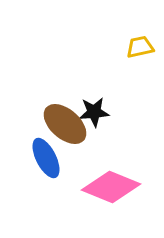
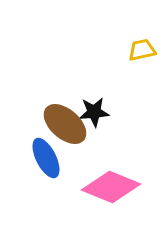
yellow trapezoid: moved 2 px right, 3 px down
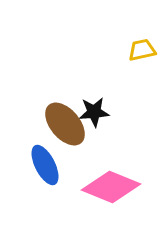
brown ellipse: rotated 9 degrees clockwise
blue ellipse: moved 1 px left, 7 px down
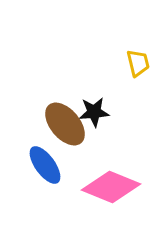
yellow trapezoid: moved 4 px left, 13 px down; rotated 88 degrees clockwise
blue ellipse: rotated 9 degrees counterclockwise
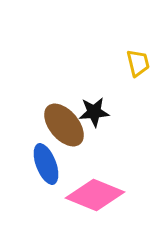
brown ellipse: moved 1 px left, 1 px down
blue ellipse: moved 1 px right, 1 px up; rotated 15 degrees clockwise
pink diamond: moved 16 px left, 8 px down
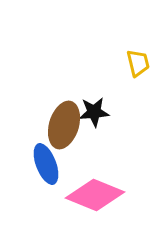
brown ellipse: rotated 57 degrees clockwise
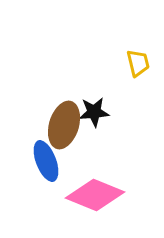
blue ellipse: moved 3 px up
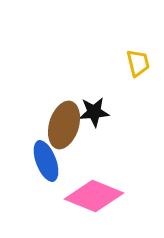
pink diamond: moved 1 px left, 1 px down
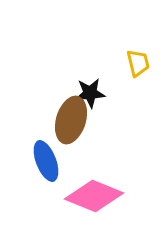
black star: moved 4 px left, 19 px up
brown ellipse: moved 7 px right, 5 px up
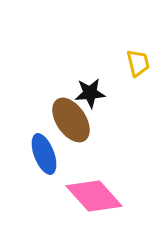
brown ellipse: rotated 51 degrees counterclockwise
blue ellipse: moved 2 px left, 7 px up
pink diamond: rotated 26 degrees clockwise
